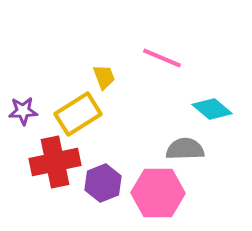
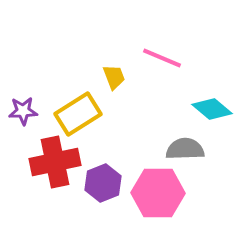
yellow trapezoid: moved 10 px right
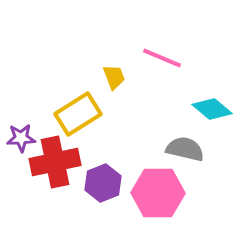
purple star: moved 2 px left, 27 px down
gray semicircle: rotated 15 degrees clockwise
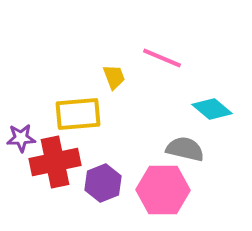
yellow rectangle: rotated 27 degrees clockwise
pink hexagon: moved 5 px right, 3 px up
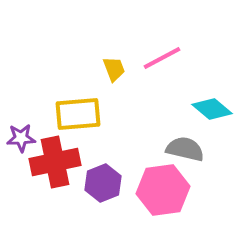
pink line: rotated 51 degrees counterclockwise
yellow trapezoid: moved 8 px up
pink hexagon: rotated 9 degrees counterclockwise
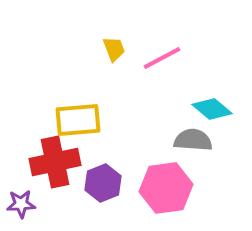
yellow trapezoid: moved 20 px up
yellow rectangle: moved 6 px down
purple star: moved 66 px down
gray semicircle: moved 8 px right, 9 px up; rotated 9 degrees counterclockwise
pink hexagon: moved 3 px right, 2 px up
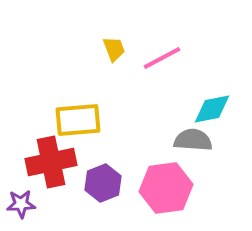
cyan diamond: rotated 51 degrees counterclockwise
red cross: moved 4 px left
